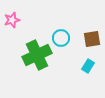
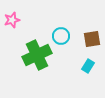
cyan circle: moved 2 px up
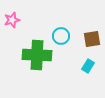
green cross: rotated 28 degrees clockwise
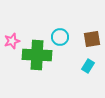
pink star: moved 21 px down
cyan circle: moved 1 px left, 1 px down
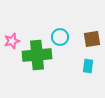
green cross: rotated 8 degrees counterclockwise
cyan rectangle: rotated 24 degrees counterclockwise
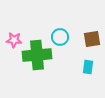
pink star: moved 2 px right, 1 px up; rotated 21 degrees clockwise
cyan rectangle: moved 1 px down
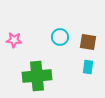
brown square: moved 4 px left, 3 px down; rotated 18 degrees clockwise
green cross: moved 21 px down
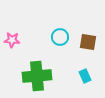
pink star: moved 2 px left
cyan rectangle: moved 3 px left, 9 px down; rotated 32 degrees counterclockwise
